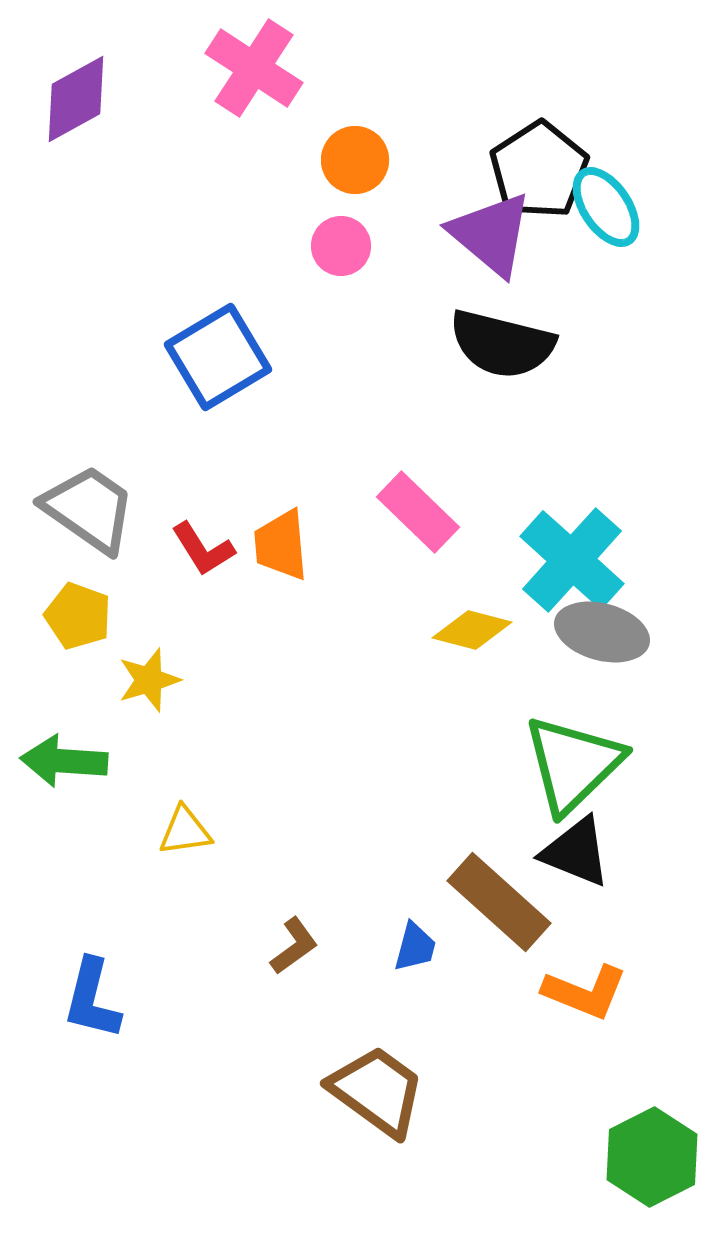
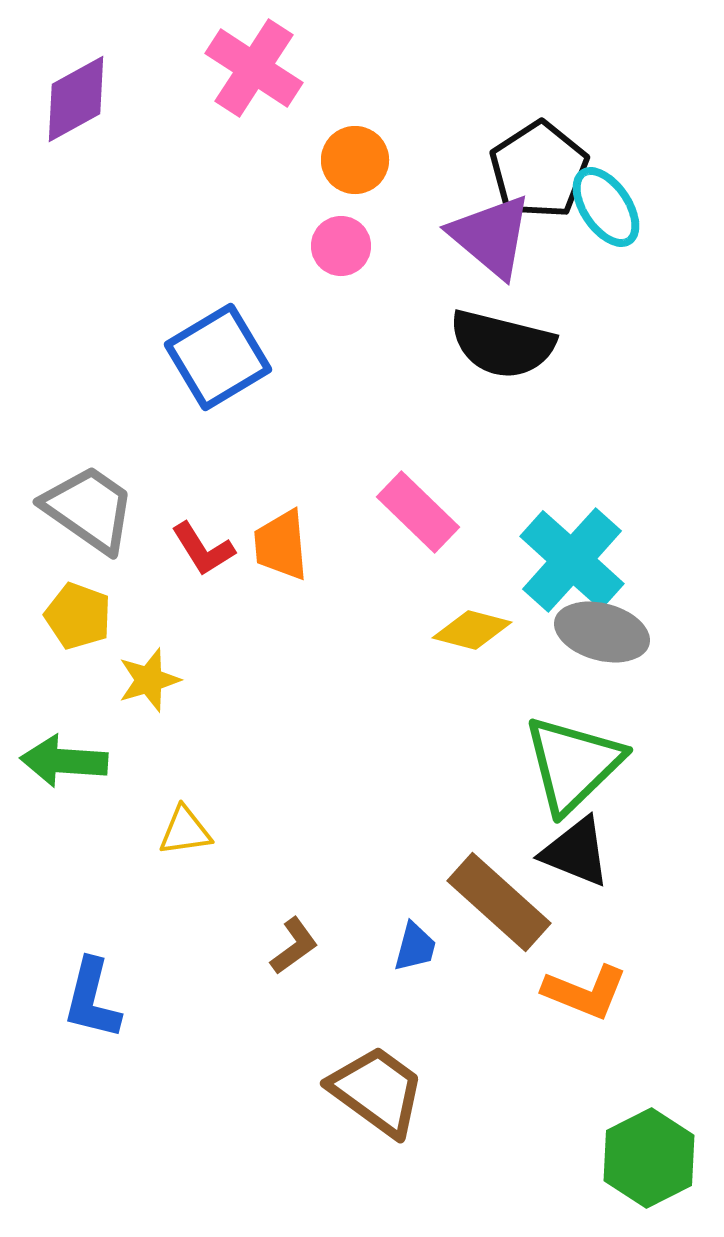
purple triangle: moved 2 px down
green hexagon: moved 3 px left, 1 px down
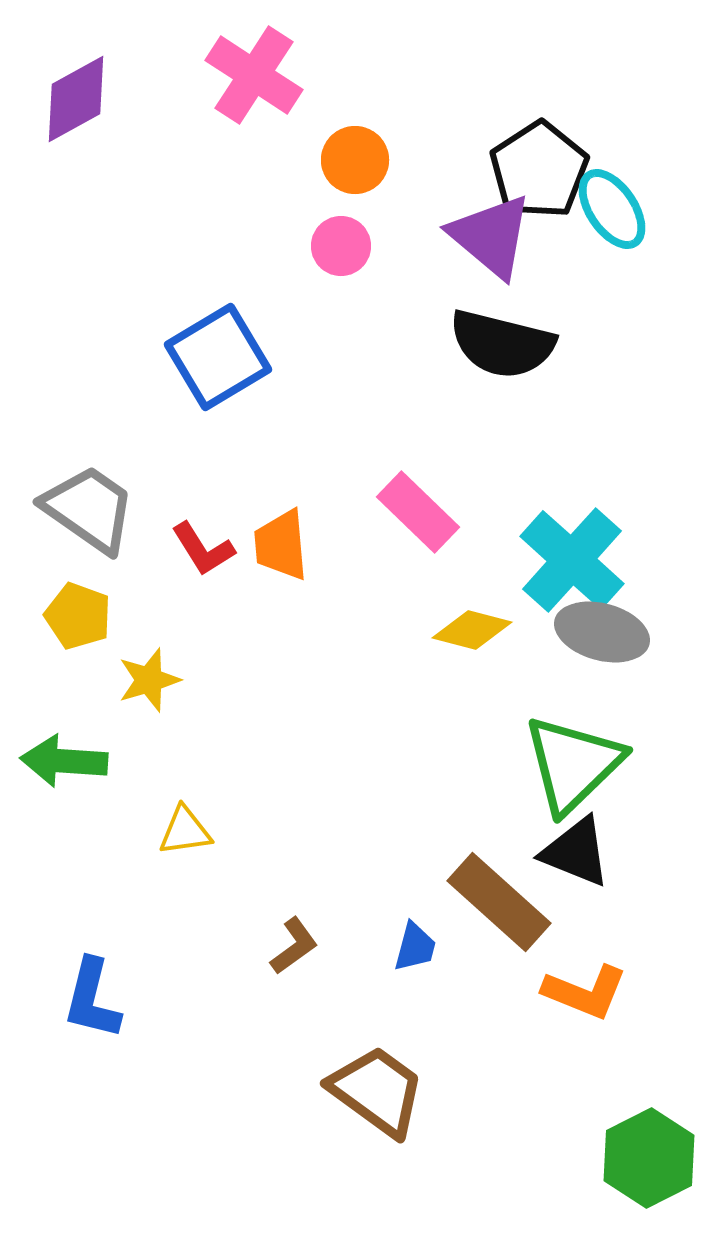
pink cross: moved 7 px down
cyan ellipse: moved 6 px right, 2 px down
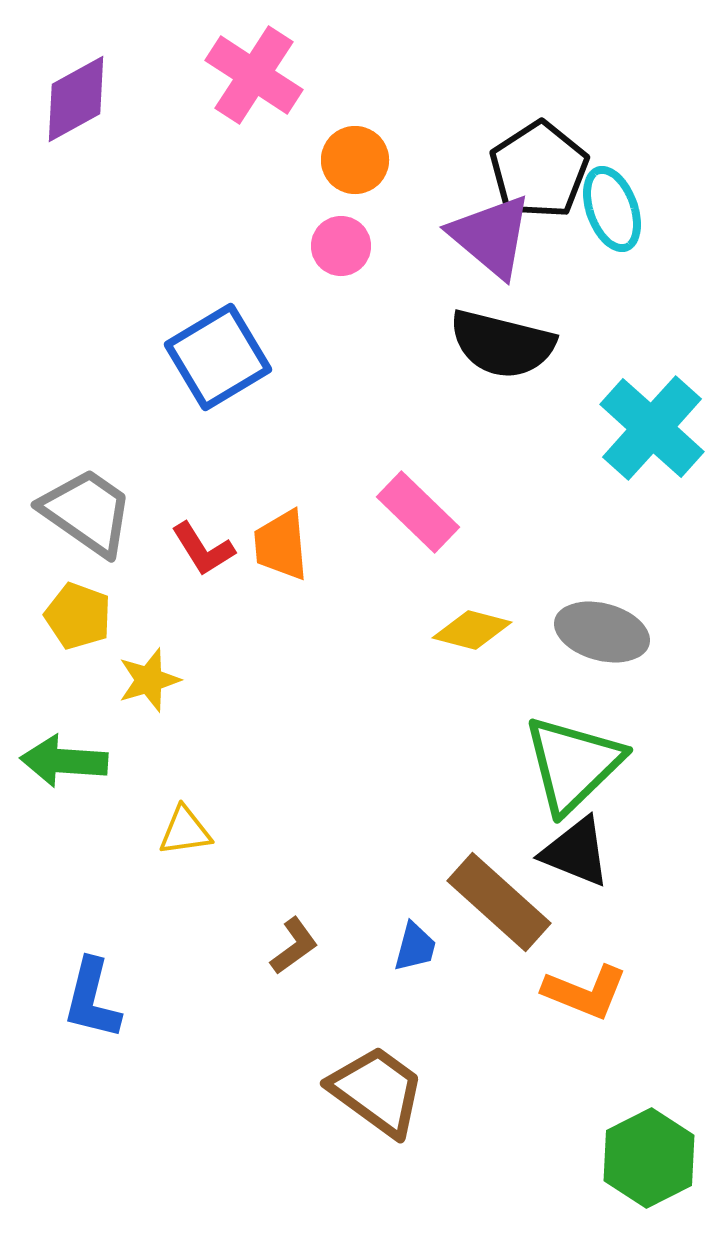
cyan ellipse: rotated 14 degrees clockwise
gray trapezoid: moved 2 px left, 3 px down
cyan cross: moved 80 px right, 132 px up
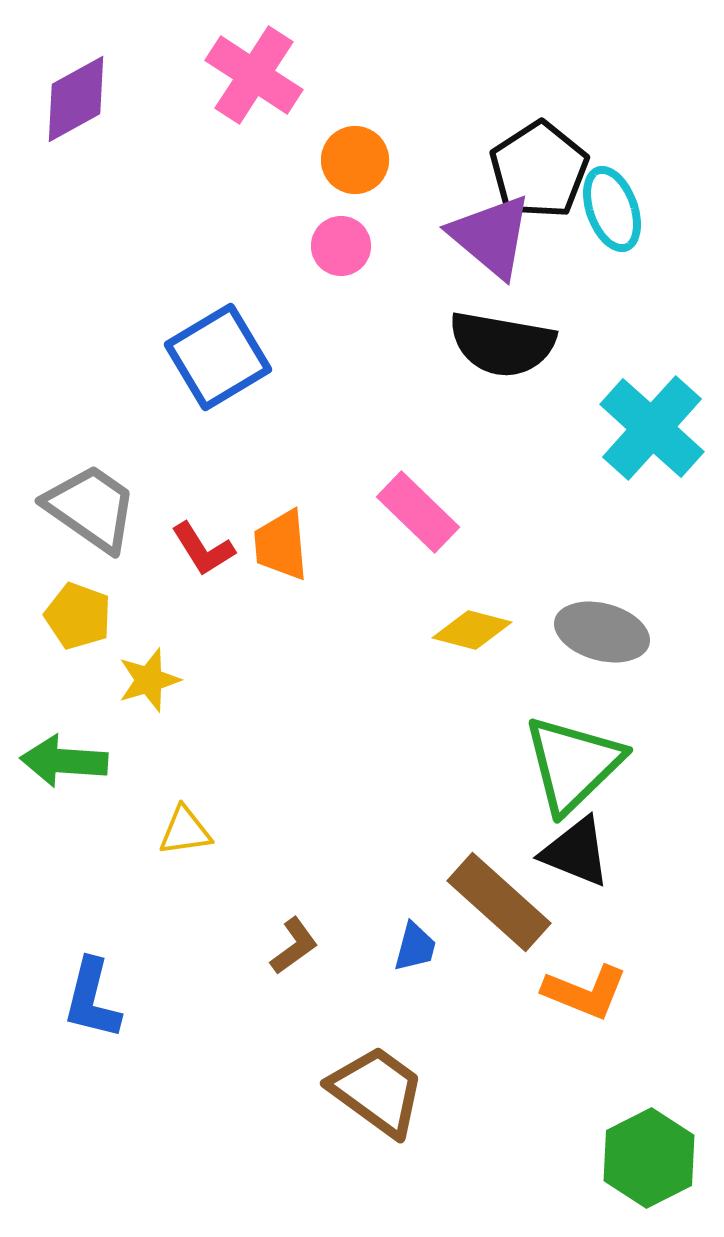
black semicircle: rotated 4 degrees counterclockwise
gray trapezoid: moved 4 px right, 4 px up
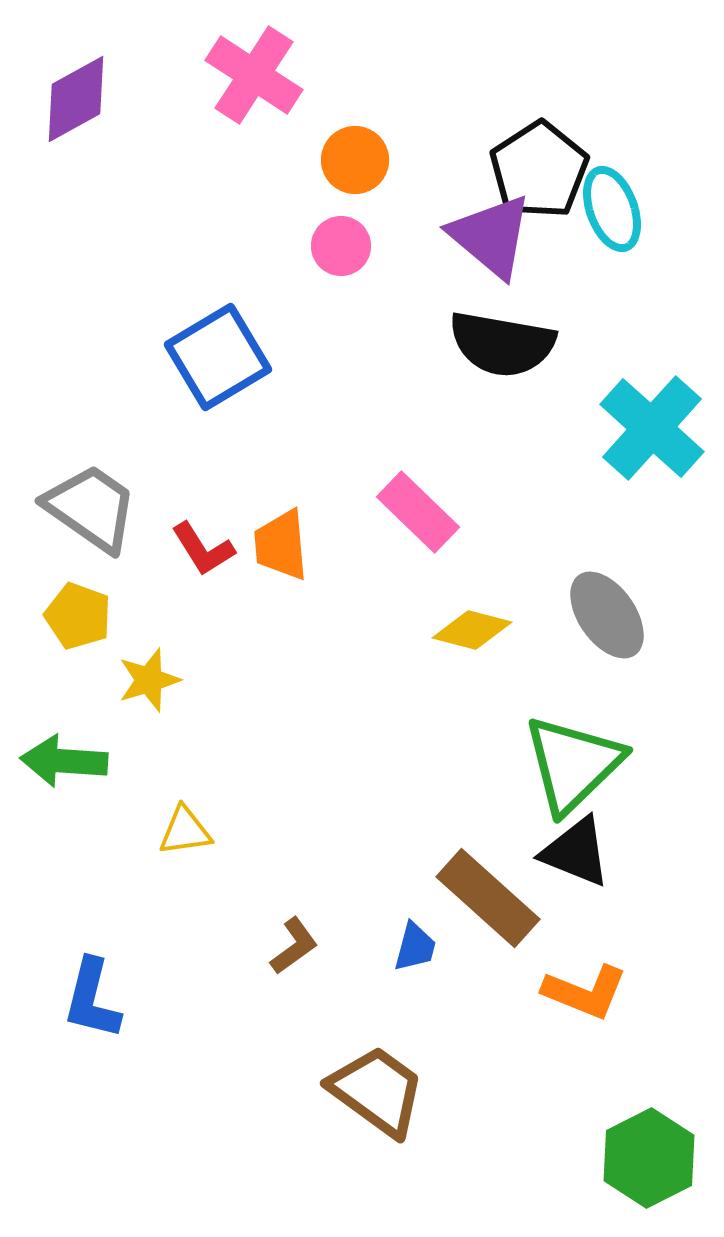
gray ellipse: moved 5 px right, 17 px up; rotated 40 degrees clockwise
brown rectangle: moved 11 px left, 4 px up
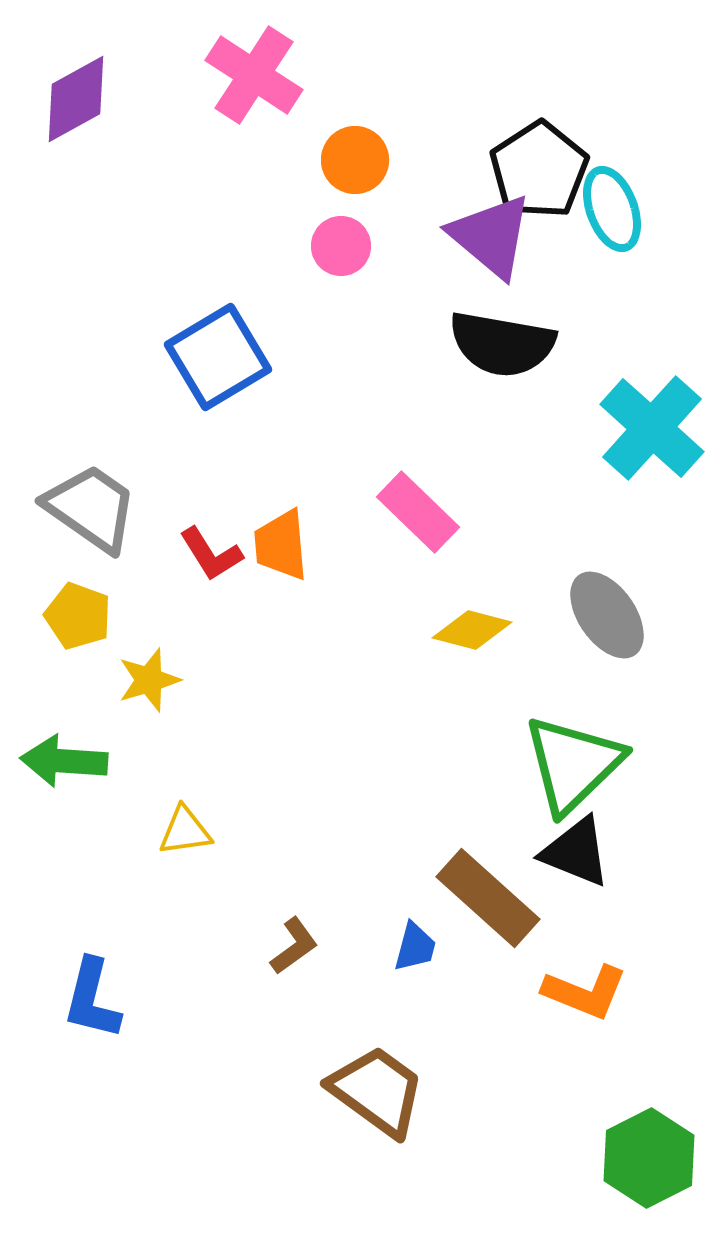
red L-shape: moved 8 px right, 5 px down
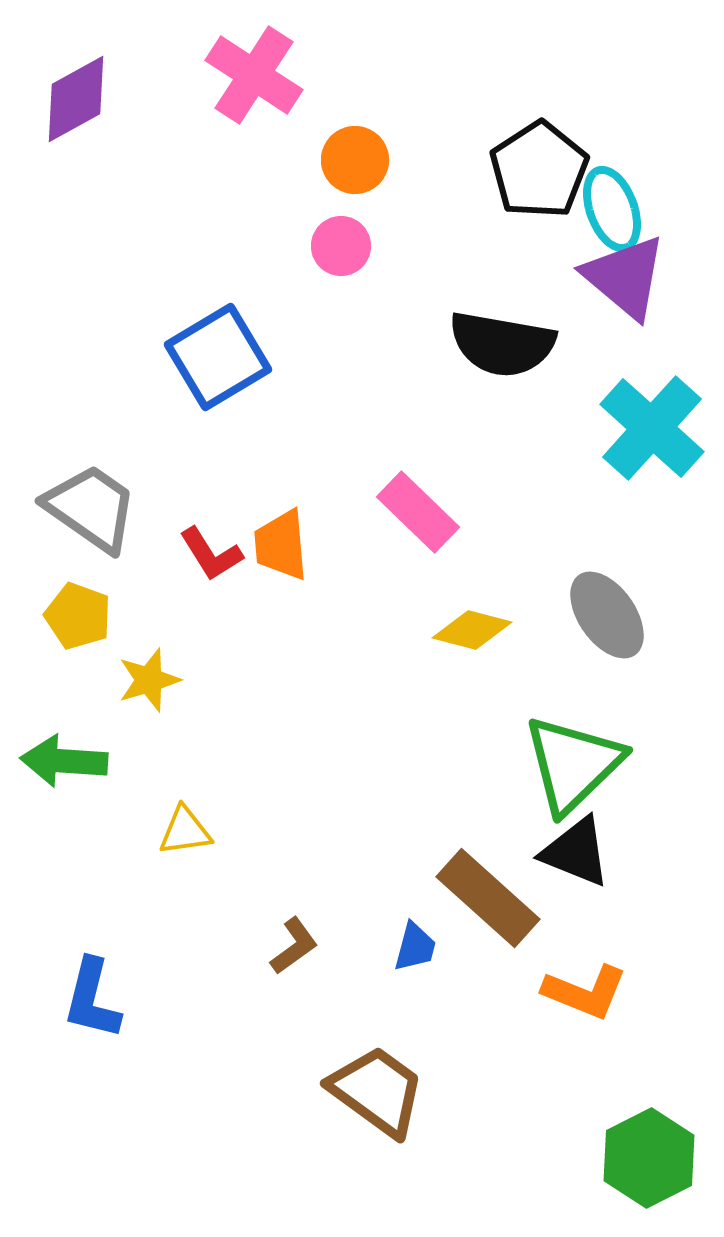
purple triangle: moved 134 px right, 41 px down
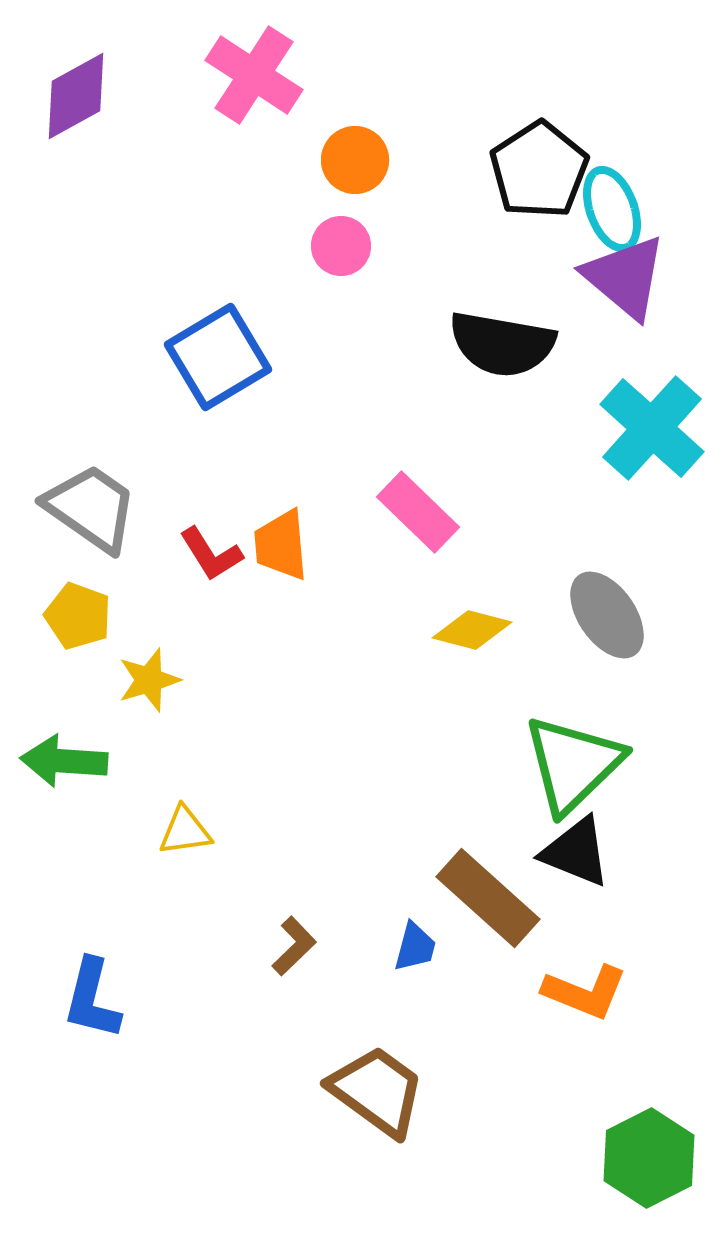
purple diamond: moved 3 px up
brown L-shape: rotated 8 degrees counterclockwise
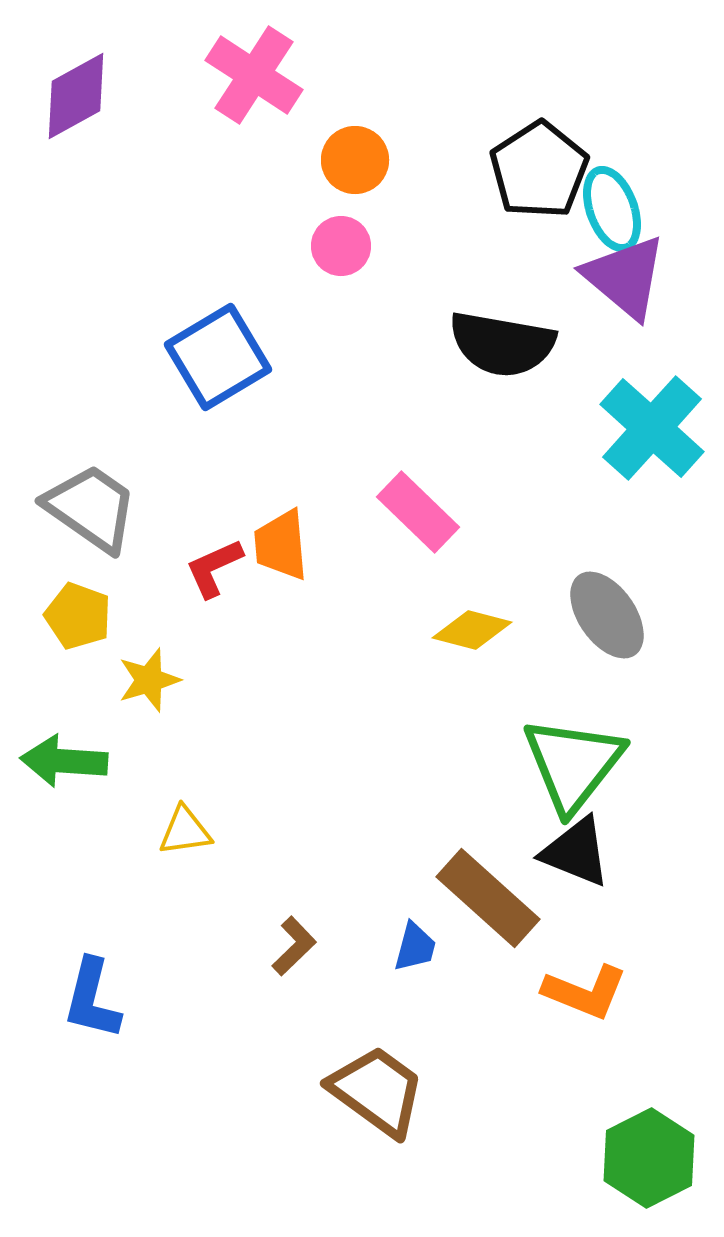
red L-shape: moved 3 px right, 14 px down; rotated 98 degrees clockwise
green triangle: rotated 8 degrees counterclockwise
